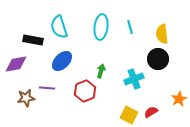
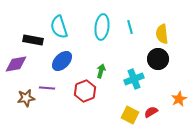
cyan ellipse: moved 1 px right
yellow square: moved 1 px right
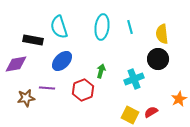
red hexagon: moved 2 px left, 1 px up
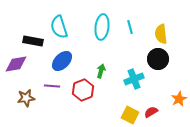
yellow semicircle: moved 1 px left
black rectangle: moved 1 px down
purple line: moved 5 px right, 2 px up
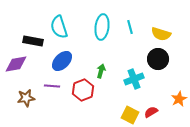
yellow semicircle: rotated 66 degrees counterclockwise
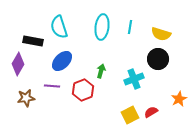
cyan line: rotated 24 degrees clockwise
purple diamond: moved 2 px right; rotated 50 degrees counterclockwise
yellow square: rotated 36 degrees clockwise
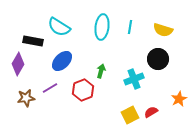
cyan semicircle: rotated 40 degrees counterclockwise
yellow semicircle: moved 2 px right, 4 px up
purple line: moved 2 px left, 2 px down; rotated 35 degrees counterclockwise
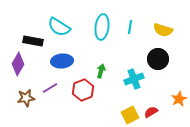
blue ellipse: rotated 40 degrees clockwise
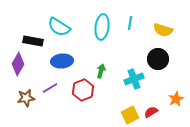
cyan line: moved 4 px up
orange star: moved 3 px left
